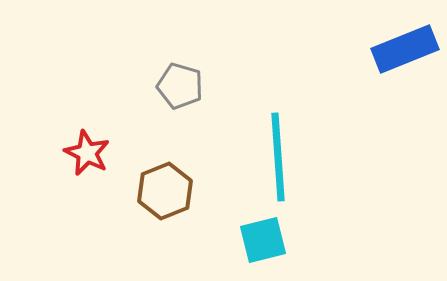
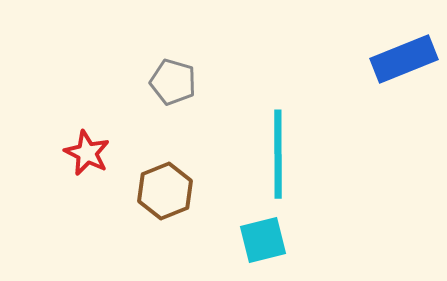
blue rectangle: moved 1 px left, 10 px down
gray pentagon: moved 7 px left, 4 px up
cyan line: moved 3 px up; rotated 4 degrees clockwise
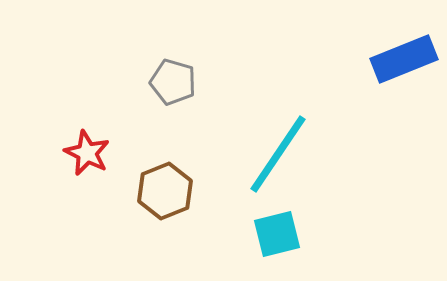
cyan line: rotated 34 degrees clockwise
cyan square: moved 14 px right, 6 px up
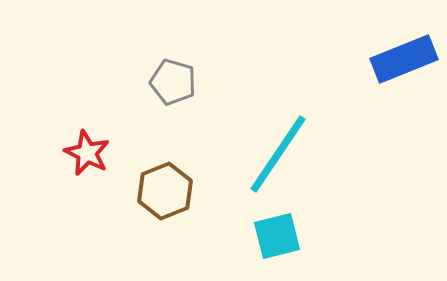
cyan square: moved 2 px down
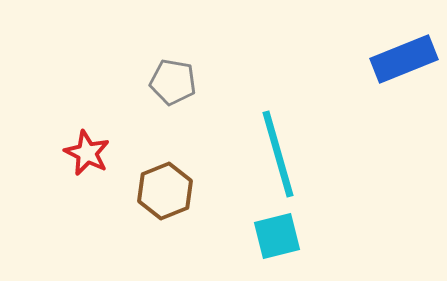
gray pentagon: rotated 6 degrees counterclockwise
cyan line: rotated 50 degrees counterclockwise
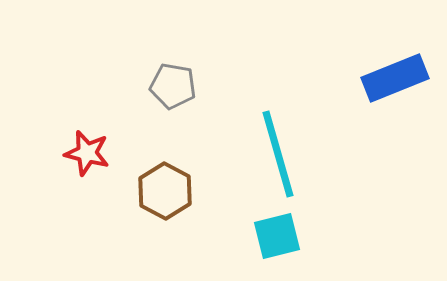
blue rectangle: moved 9 px left, 19 px down
gray pentagon: moved 4 px down
red star: rotated 12 degrees counterclockwise
brown hexagon: rotated 10 degrees counterclockwise
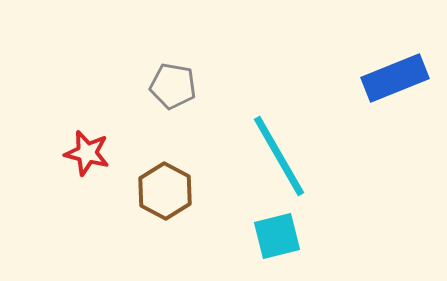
cyan line: moved 1 px right, 2 px down; rotated 14 degrees counterclockwise
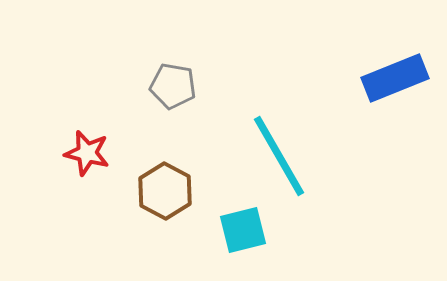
cyan square: moved 34 px left, 6 px up
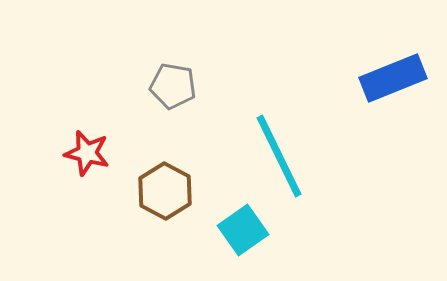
blue rectangle: moved 2 px left
cyan line: rotated 4 degrees clockwise
cyan square: rotated 21 degrees counterclockwise
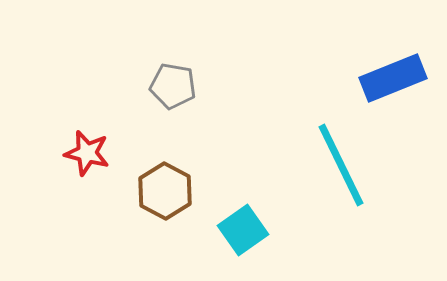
cyan line: moved 62 px right, 9 px down
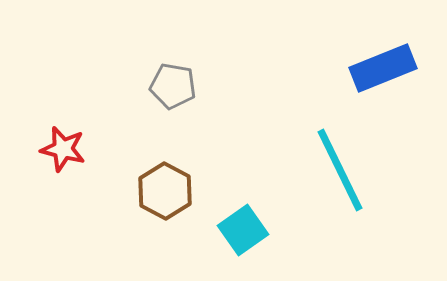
blue rectangle: moved 10 px left, 10 px up
red star: moved 24 px left, 4 px up
cyan line: moved 1 px left, 5 px down
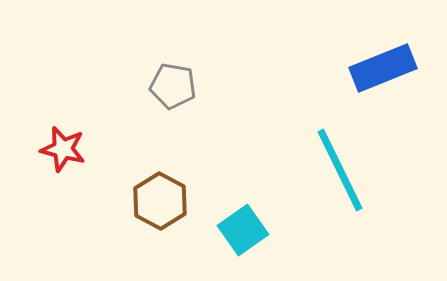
brown hexagon: moved 5 px left, 10 px down
